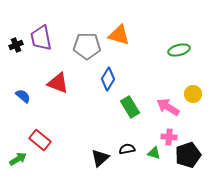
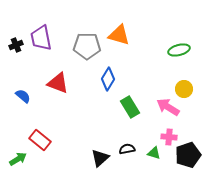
yellow circle: moved 9 px left, 5 px up
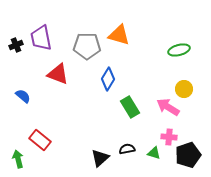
red triangle: moved 9 px up
green arrow: rotated 72 degrees counterclockwise
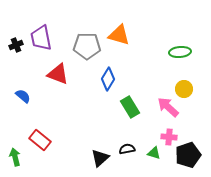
green ellipse: moved 1 px right, 2 px down; rotated 10 degrees clockwise
pink arrow: rotated 10 degrees clockwise
green arrow: moved 3 px left, 2 px up
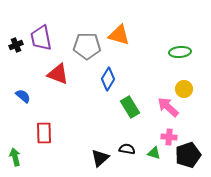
red rectangle: moved 4 px right, 7 px up; rotated 50 degrees clockwise
black semicircle: rotated 21 degrees clockwise
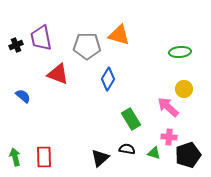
green rectangle: moved 1 px right, 12 px down
red rectangle: moved 24 px down
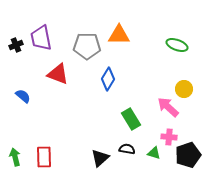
orange triangle: rotated 15 degrees counterclockwise
green ellipse: moved 3 px left, 7 px up; rotated 25 degrees clockwise
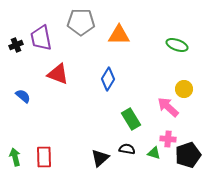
gray pentagon: moved 6 px left, 24 px up
pink cross: moved 1 px left, 2 px down
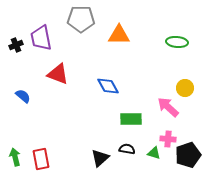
gray pentagon: moved 3 px up
green ellipse: moved 3 px up; rotated 15 degrees counterclockwise
blue diamond: moved 7 px down; rotated 60 degrees counterclockwise
yellow circle: moved 1 px right, 1 px up
green rectangle: rotated 60 degrees counterclockwise
red rectangle: moved 3 px left, 2 px down; rotated 10 degrees counterclockwise
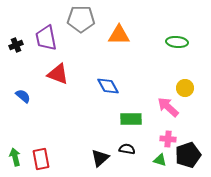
purple trapezoid: moved 5 px right
green triangle: moved 6 px right, 7 px down
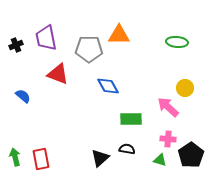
gray pentagon: moved 8 px right, 30 px down
black pentagon: moved 3 px right; rotated 15 degrees counterclockwise
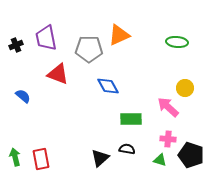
orange triangle: rotated 25 degrees counterclockwise
black pentagon: rotated 20 degrees counterclockwise
